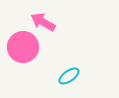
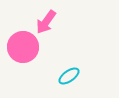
pink arrow: moved 3 px right; rotated 85 degrees counterclockwise
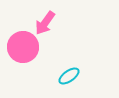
pink arrow: moved 1 px left, 1 px down
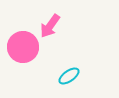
pink arrow: moved 5 px right, 3 px down
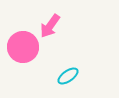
cyan ellipse: moved 1 px left
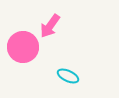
cyan ellipse: rotated 60 degrees clockwise
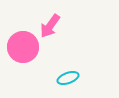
cyan ellipse: moved 2 px down; rotated 45 degrees counterclockwise
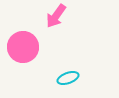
pink arrow: moved 6 px right, 10 px up
